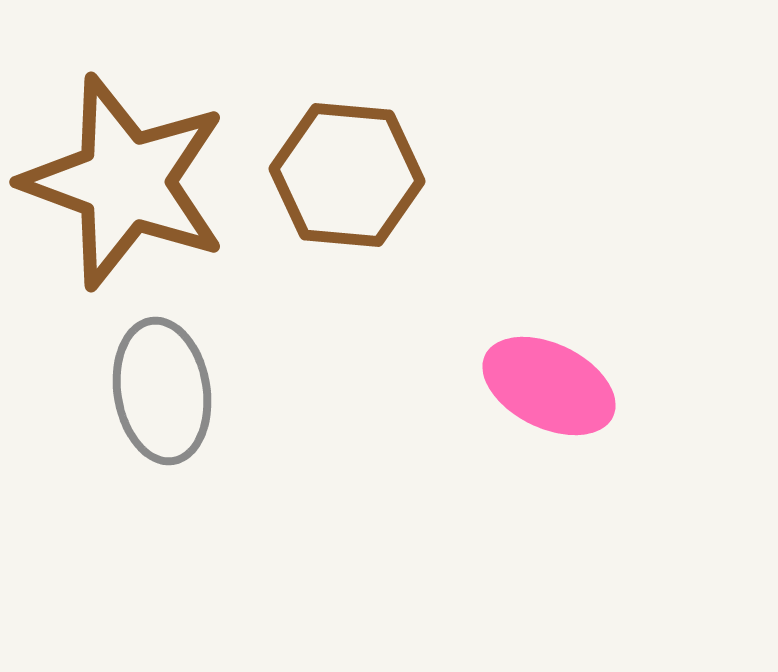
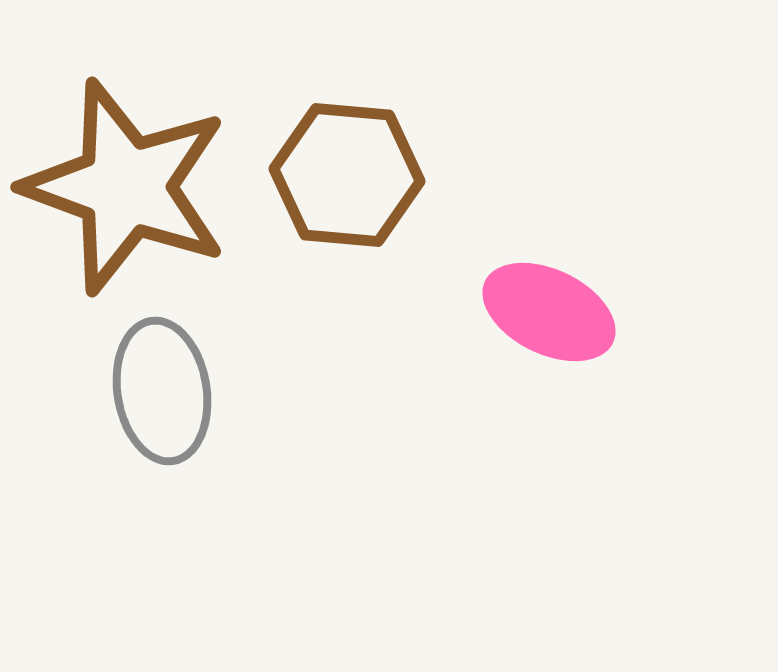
brown star: moved 1 px right, 5 px down
pink ellipse: moved 74 px up
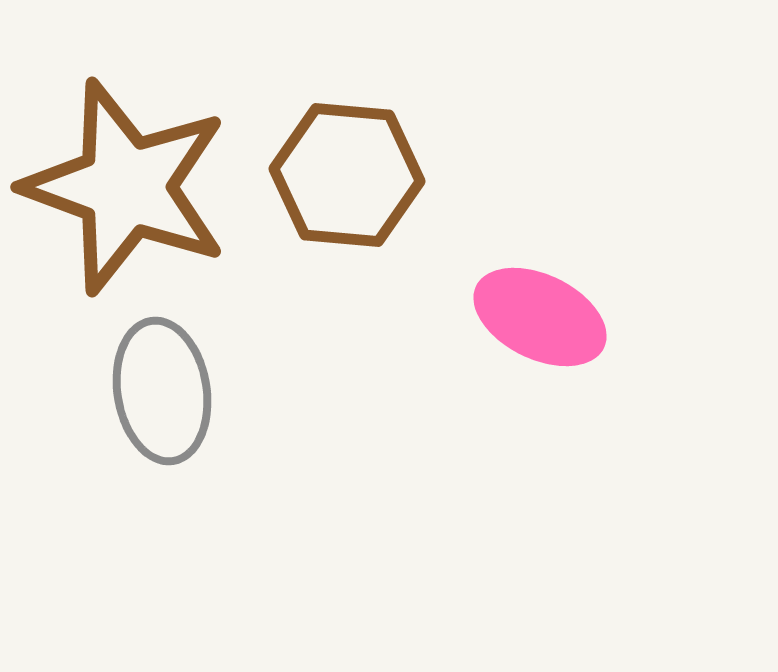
pink ellipse: moved 9 px left, 5 px down
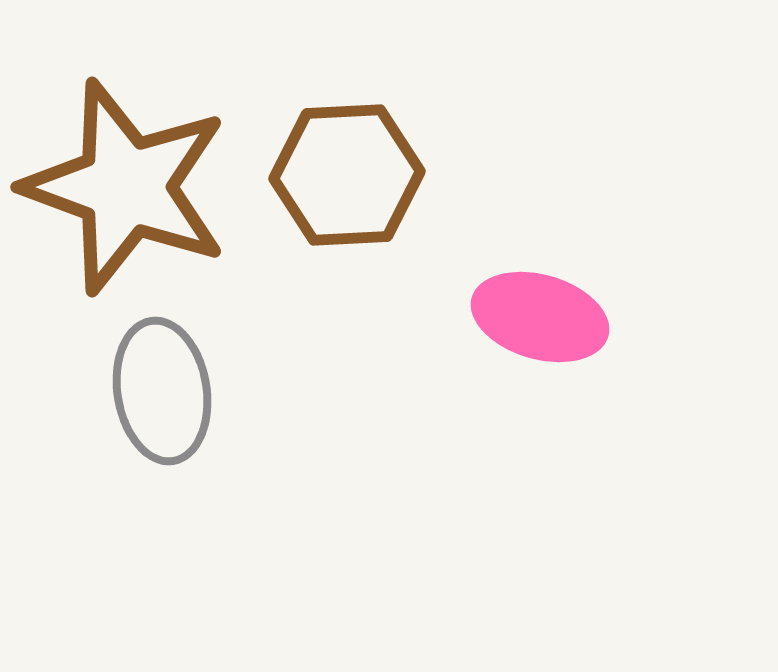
brown hexagon: rotated 8 degrees counterclockwise
pink ellipse: rotated 10 degrees counterclockwise
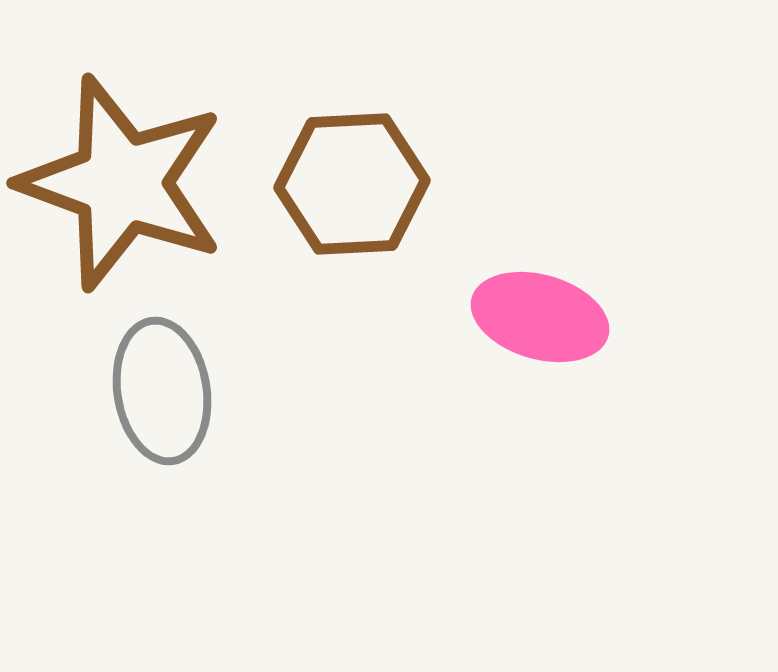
brown hexagon: moved 5 px right, 9 px down
brown star: moved 4 px left, 4 px up
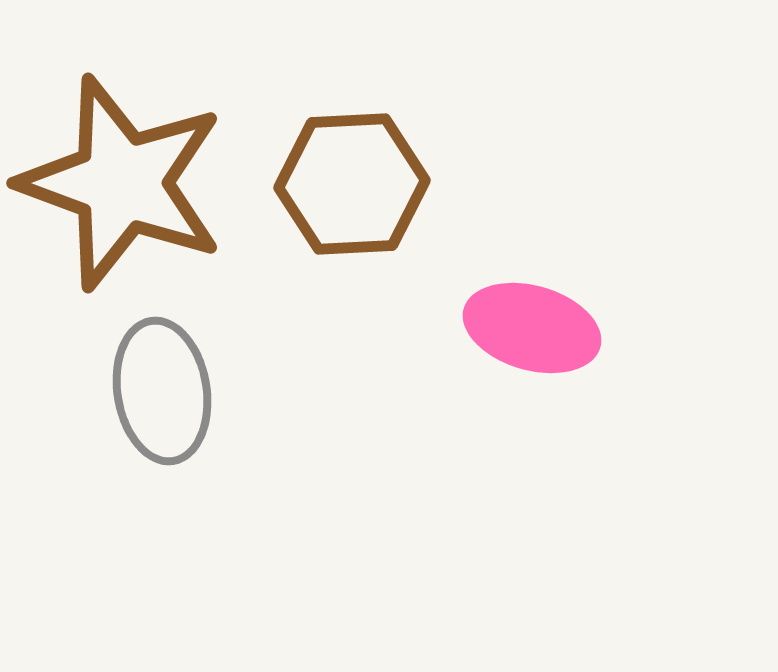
pink ellipse: moved 8 px left, 11 px down
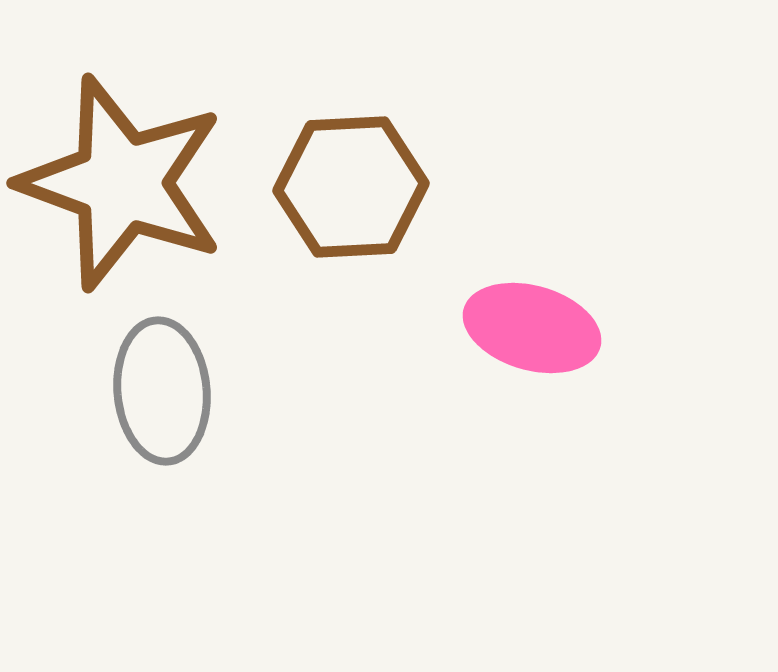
brown hexagon: moved 1 px left, 3 px down
gray ellipse: rotated 4 degrees clockwise
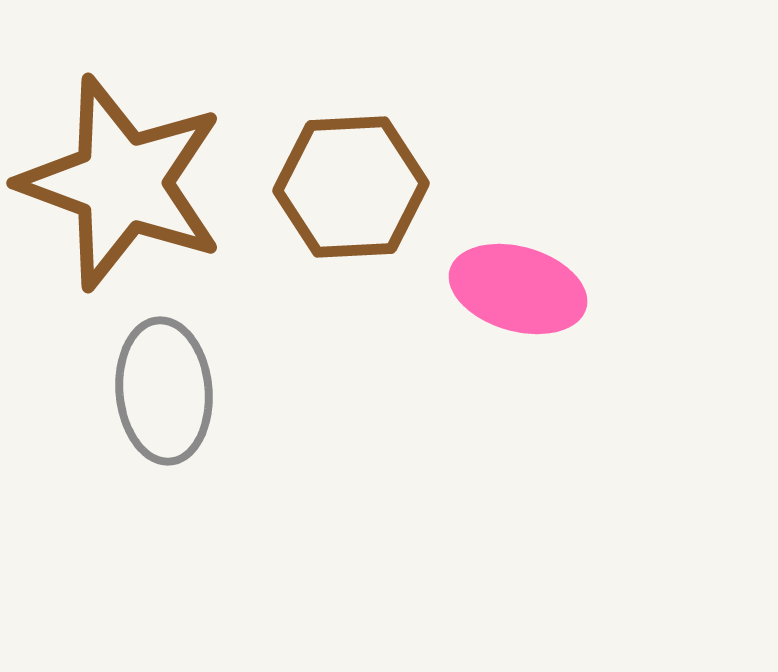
pink ellipse: moved 14 px left, 39 px up
gray ellipse: moved 2 px right
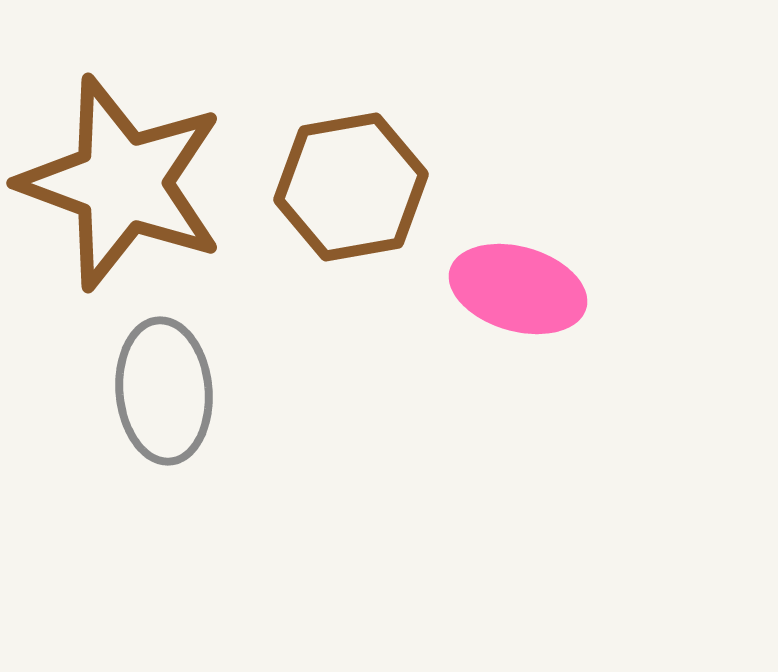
brown hexagon: rotated 7 degrees counterclockwise
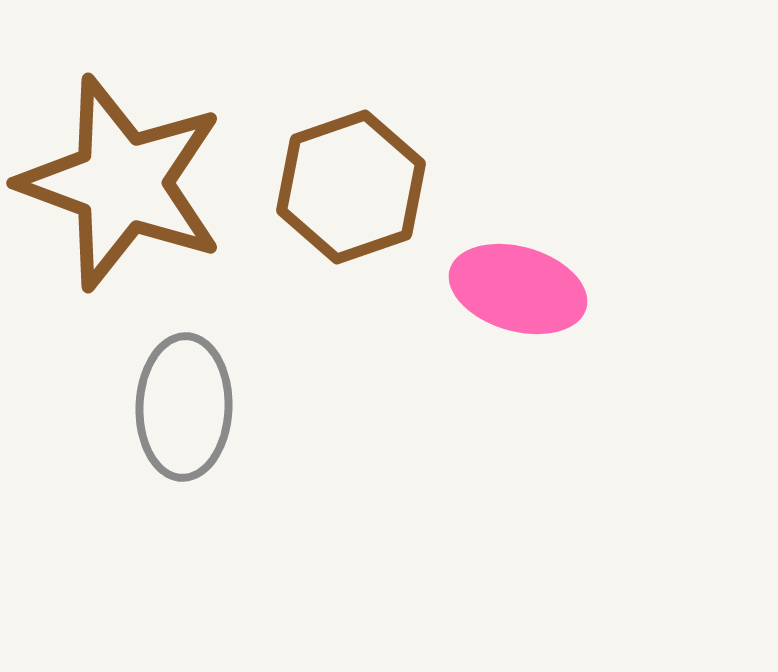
brown hexagon: rotated 9 degrees counterclockwise
gray ellipse: moved 20 px right, 16 px down; rotated 7 degrees clockwise
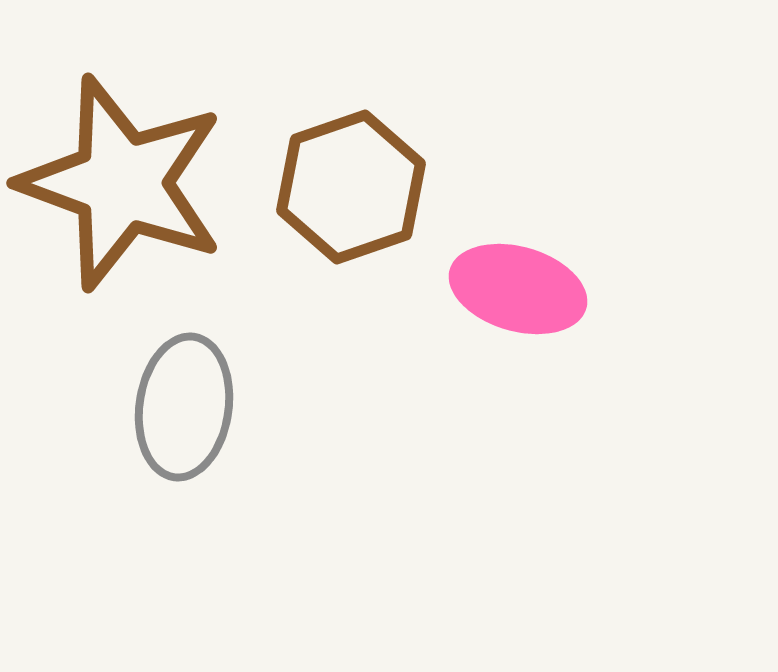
gray ellipse: rotated 6 degrees clockwise
